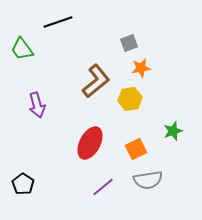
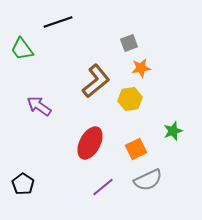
purple arrow: moved 2 px right, 1 px down; rotated 140 degrees clockwise
gray semicircle: rotated 16 degrees counterclockwise
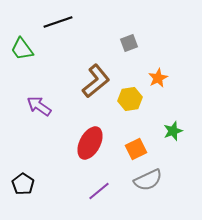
orange star: moved 17 px right, 10 px down; rotated 18 degrees counterclockwise
purple line: moved 4 px left, 4 px down
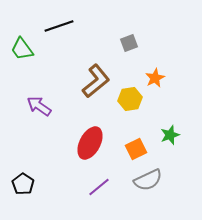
black line: moved 1 px right, 4 px down
orange star: moved 3 px left
green star: moved 3 px left, 4 px down
purple line: moved 4 px up
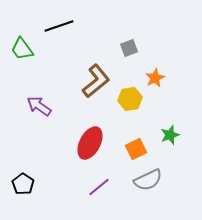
gray square: moved 5 px down
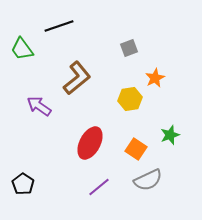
brown L-shape: moved 19 px left, 3 px up
orange square: rotated 30 degrees counterclockwise
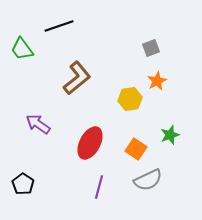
gray square: moved 22 px right
orange star: moved 2 px right, 3 px down
purple arrow: moved 1 px left, 18 px down
purple line: rotated 35 degrees counterclockwise
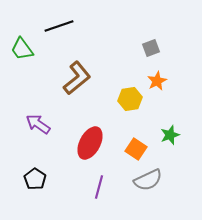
black pentagon: moved 12 px right, 5 px up
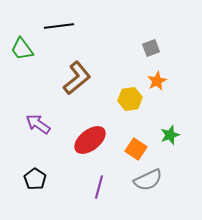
black line: rotated 12 degrees clockwise
red ellipse: moved 3 px up; rotated 24 degrees clockwise
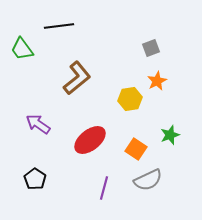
purple line: moved 5 px right, 1 px down
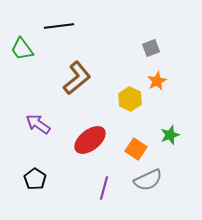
yellow hexagon: rotated 25 degrees counterclockwise
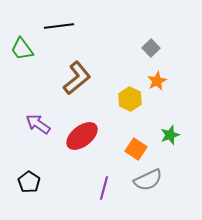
gray square: rotated 24 degrees counterclockwise
red ellipse: moved 8 px left, 4 px up
black pentagon: moved 6 px left, 3 px down
